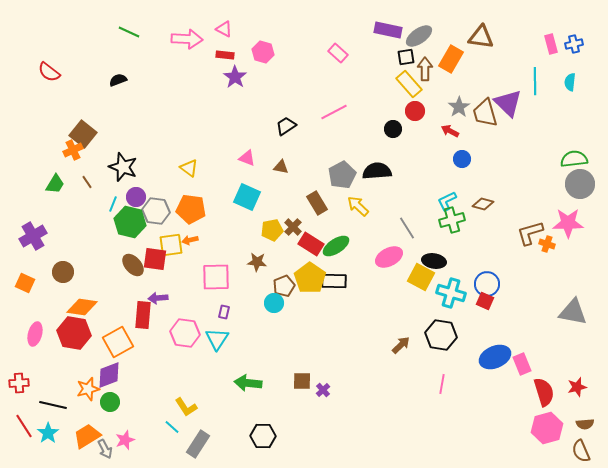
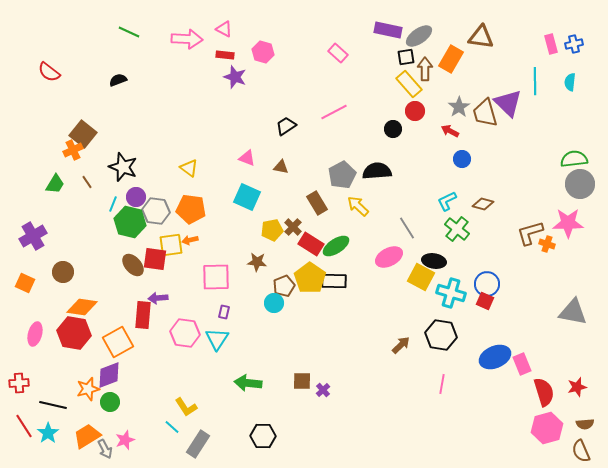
purple star at (235, 77): rotated 15 degrees counterclockwise
green cross at (452, 220): moved 5 px right, 9 px down; rotated 35 degrees counterclockwise
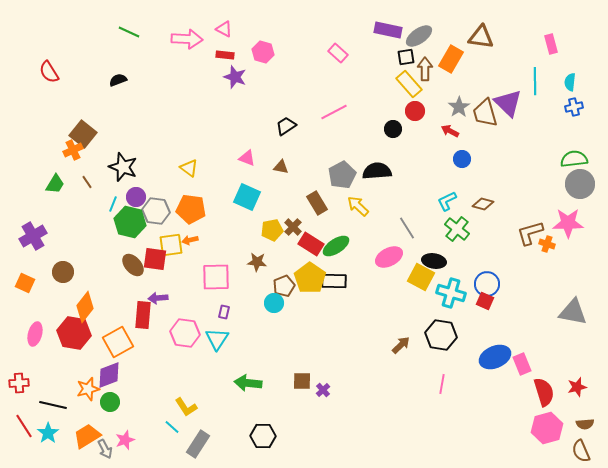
blue cross at (574, 44): moved 63 px down
red semicircle at (49, 72): rotated 20 degrees clockwise
orange diamond at (82, 307): moved 3 px right; rotated 60 degrees counterclockwise
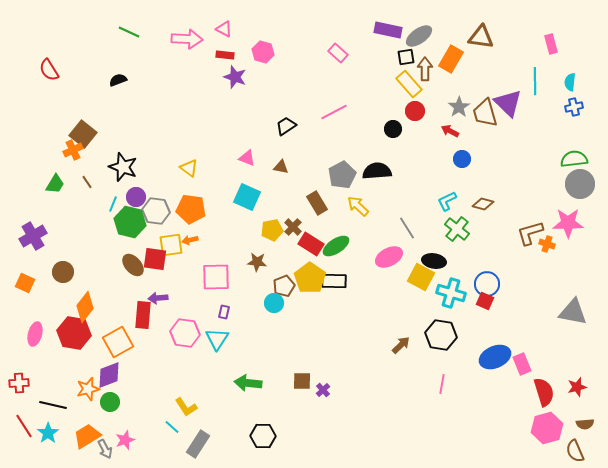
red semicircle at (49, 72): moved 2 px up
brown semicircle at (581, 451): moved 6 px left
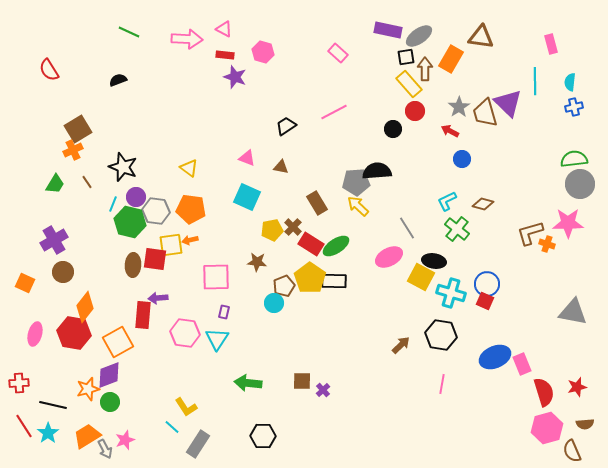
brown square at (83, 134): moved 5 px left, 5 px up; rotated 20 degrees clockwise
gray pentagon at (342, 175): moved 14 px right, 7 px down; rotated 24 degrees clockwise
purple cross at (33, 236): moved 21 px right, 4 px down
brown ellipse at (133, 265): rotated 45 degrees clockwise
brown semicircle at (575, 451): moved 3 px left
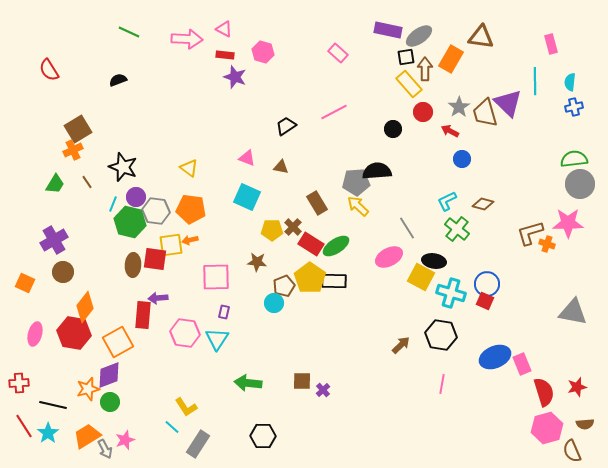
red circle at (415, 111): moved 8 px right, 1 px down
yellow pentagon at (272, 230): rotated 10 degrees clockwise
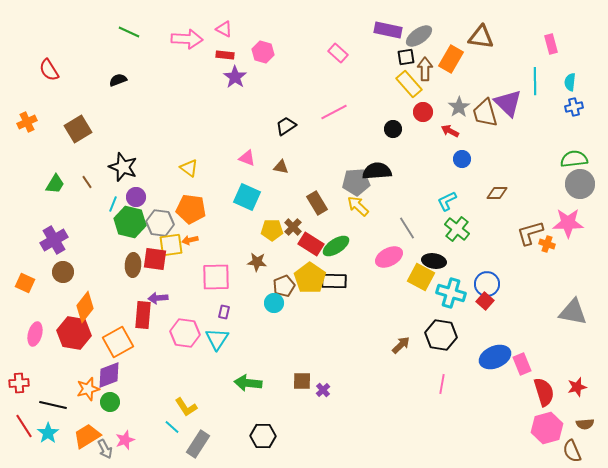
purple star at (235, 77): rotated 15 degrees clockwise
orange cross at (73, 150): moved 46 px left, 28 px up
brown diamond at (483, 204): moved 14 px right, 11 px up; rotated 15 degrees counterclockwise
gray hexagon at (156, 211): moved 4 px right, 12 px down
red square at (485, 301): rotated 18 degrees clockwise
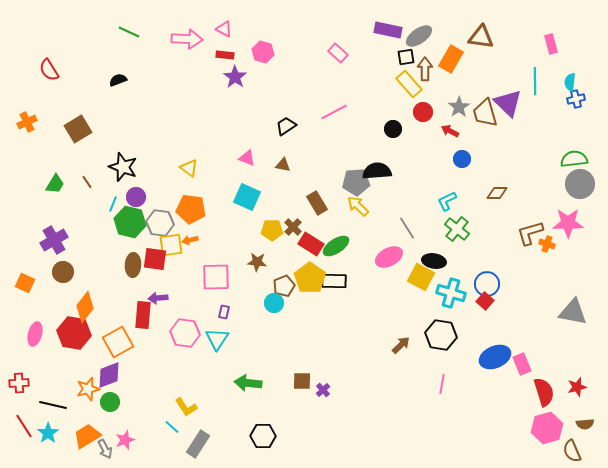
blue cross at (574, 107): moved 2 px right, 8 px up
brown triangle at (281, 167): moved 2 px right, 2 px up
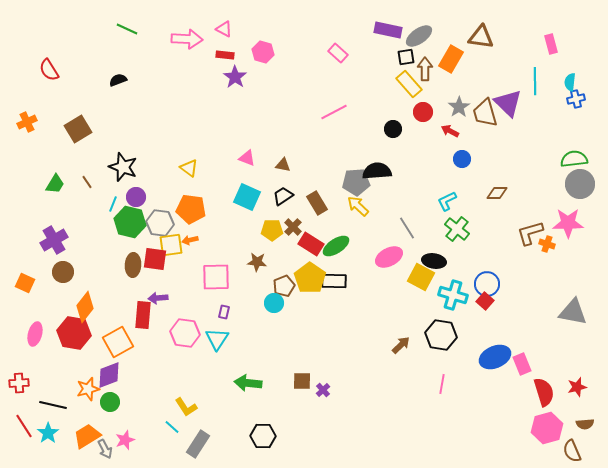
green line at (129, 32): moved 2 px left, 3 px up
black trapezoid at (286, 126): moved 3 px left, 70 px down
cyan cross at (451, 293): moved 2 px right, 2 px down
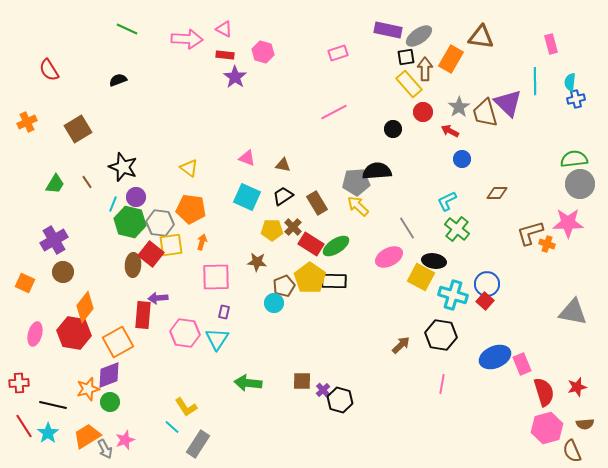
pink rectangle at (338, 53): rotated 60 degrees counterclockwise
orange arrow at (190, 240): moved 12 px right, 2 px down; rotated 119 degrees clockwise
red square at (155, 259): moved 4 px left, 5 px up; rotated 30 degrees clockwise
black hexagon at (263, 436): moved 77 px right, 36 px up; rotated 15 degrees clockwise
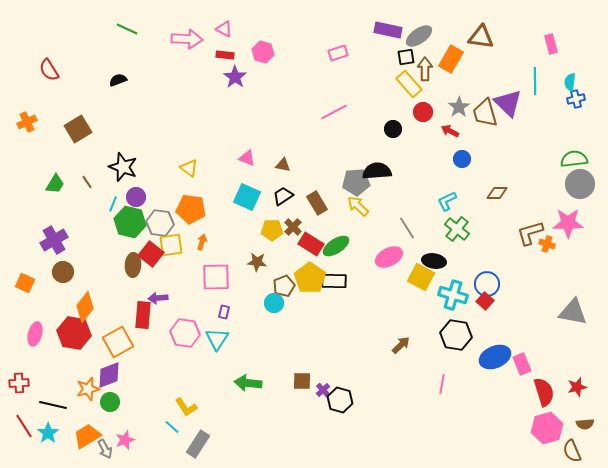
black hexagon at (441, 335): moved 15 px right
